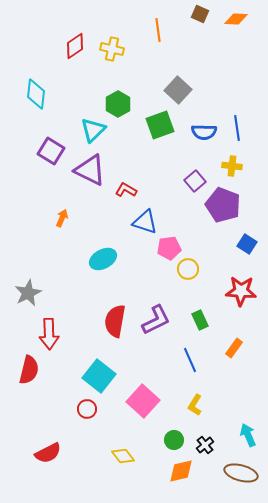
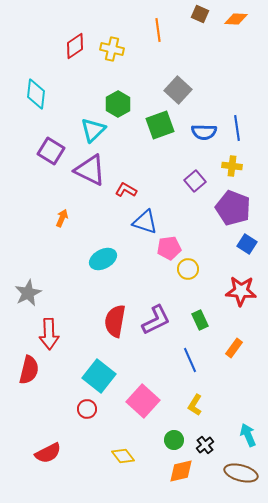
purple pentagon at (223, 205): moved 10 px right, 3 px down
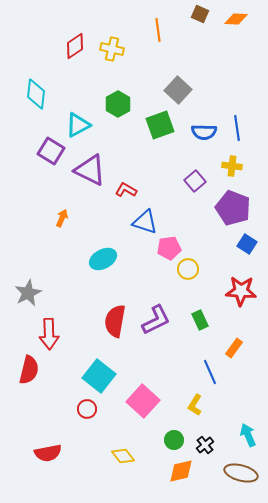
cyan triangle at (93, 130): moved 15 px left, 5 px up; rotated 16 degrees clockwise
blue line at (190, 360): moved 20 px right, 12 px down
red semicircle at (48, 453): rotated 16 degrees clockwise
